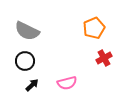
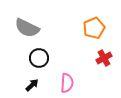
gray semicircle: moved 3 px up
black circle: moved 14 px right, 3 px up
pink semicircle: rotated 72 degrees counterclockwise
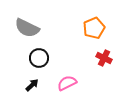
red cross: rotated 35 degrees counterclockwise
pink semicircle: rotated 120 degrees counterclockwise
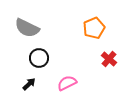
red cross: moved 5 px right, 1 px down; rotated 14 degrees clockwise
black arrow: moved 3 px left, 1 px up
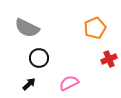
orange pentagon: moved 1 px right
red cross: rotated 28 degrees clockwise
pink semicircle: moved 2 px right
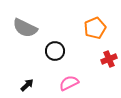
gray semicircle: moved 2 px left
black circle: moved 16 px right, 7 px up
black arrow: moved 2 px left, 1 px down
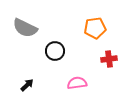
orange pentagon: rotated 15 degrees clockwise
red cross: rotated 14 degrees clockwise
pink semicircle: moved 8 px right; rotated 18 degrees clockwise
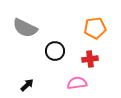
red cross: moved 19 px left
